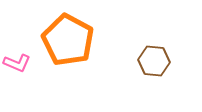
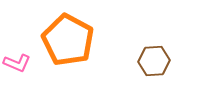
brown hexagon: rotated 8 degrees counterclockwise
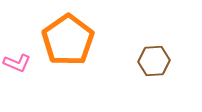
orange pentagon: rotated 9 degrees clockwise
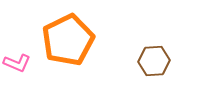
orange pentagon: rotated 9 degrees clockwise
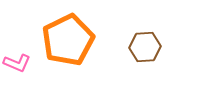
brown hexagon: moved 9 px left, 14 px up
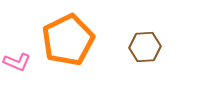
pink L-shape: moved 1 px up
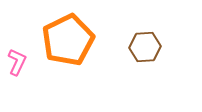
pink L-shape: rotated 88 degrees counterclockwise
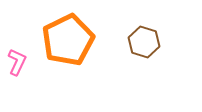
brown hexagon: moved 1 px left, 5 px up; rotated 20 degrees clockwise
